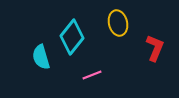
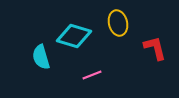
cyan diamond: moved 2 px right, 1 px up; rotated 68 degrees clockwise
red L-shape: rotated 36 degrees counterclockwise
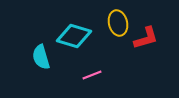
red L-shape: moved 9 px left, 10 px up; rotated 88 degrees clockwise
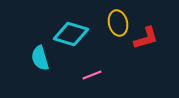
cyan diamond: moved 3 px left, 2 px up
cyan semicircle: moved 1 px left, 1 px down
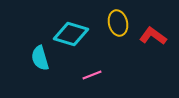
red L-shape: moved 7 px right, 2 px up; rotated 128 degrees counterclockwise
